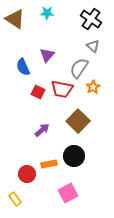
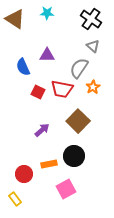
purple triangle: rotated 49 degrees clockwise
red circle: moved 3 px left
pink square: moved 2 px left, 4 px up
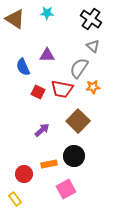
orange star: rotated 24 degrees clockwise
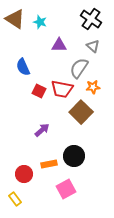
cyan star: moved 7 px left, 9 px down; rotated 16 degrees clockwise
purple triangle: moved 12 px right, 10 px up
red square: moved 1 px right, 1 px up
brown square: moved 3 px right, 9 px up
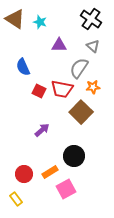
orange rectangle: moved 1 px right, 8 px down; rotated 21 degrees counterclockwise
yellow rectangle: moved 1 px right
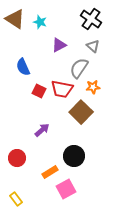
purple triangle: rotated 28 degrees counterclockwise
red circle: moved 7 px left, 16 px up
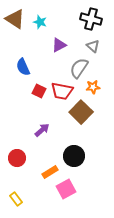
black cross: rotated 20 degrees counterclockwise
red trapezoid: moved 2 px down
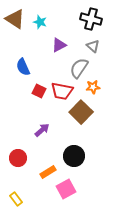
red circle: moved 1 px right
orange rectangle: moved 2 px left
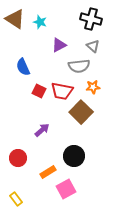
gray semicircle: moved 2 px up; rotated 130 degrees counterclockwise
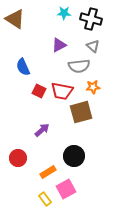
cyan star: moved 24 px right, 9 px up; rotated 16 degrees counterclockwise
brown square: rotated 30 degrees clockwise
yellow rectangle: moved 29 px right
